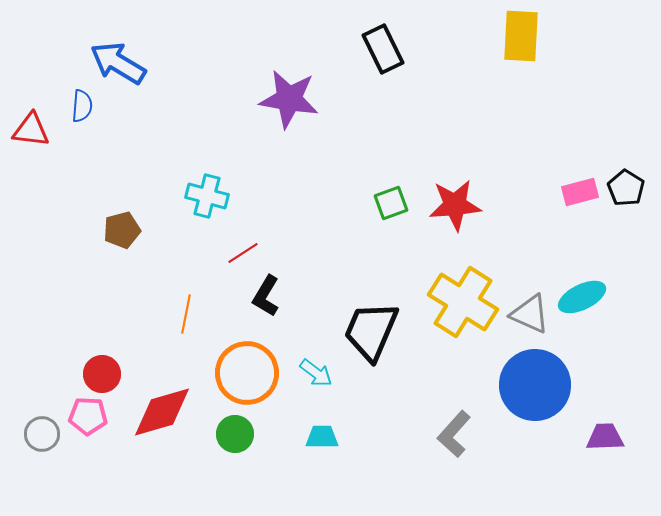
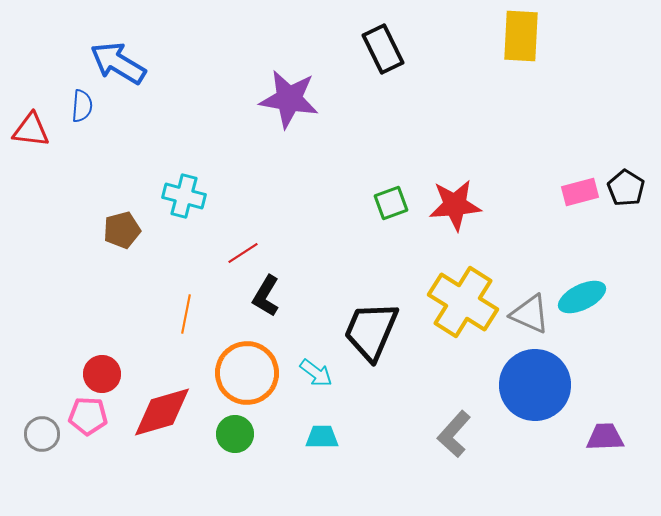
cyan cross: moved 23 px left
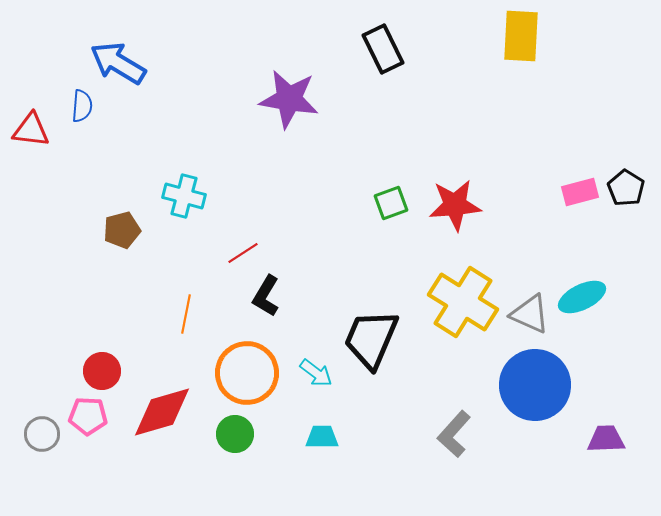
black trapezoid: moved 8 px down
red circle: moved 3 px up
purple trapezoid: moved 1 px right, 2 px down
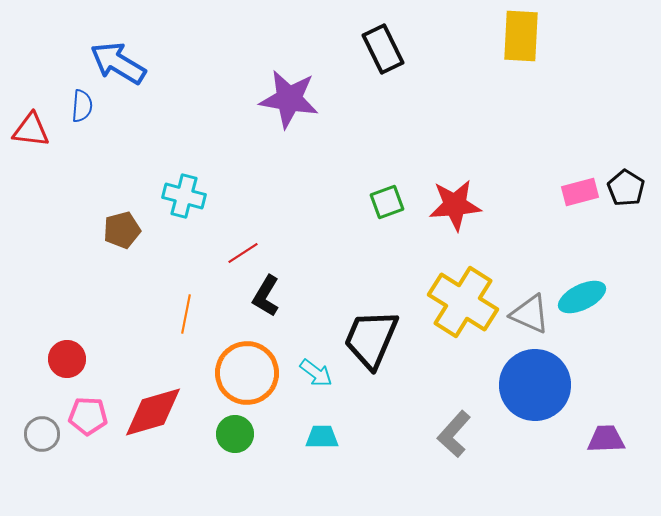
green square: moved 4 px left, 1 px up
red circle: moved 35 px left, 12 px up
red diamond: moved 9 px left
